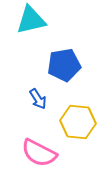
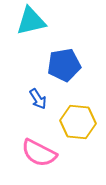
cyan triangle: moved 1 px down
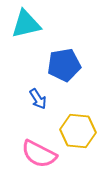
cyan triangle: moved 5 px left, 3 px down
yellow hexagon: moved 9 px down
pink semicircle: moved 1 px down
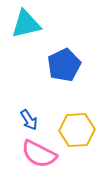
blue pentagon: rotated 16 degrees counterclockwise
blue arrow: moved 9 px left, 21 px down
yellow hexagon: moved 1 px left, 1 px up; rotated 8 degrees counterclockwise
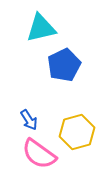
cyan triangle: moved 15 px right, 4 px down
yellow hexagon: moved 2 px down; rotated 12 degrees counterclockwise
pink semicircle: rotated 9 degrees clockwise
